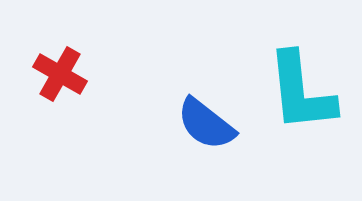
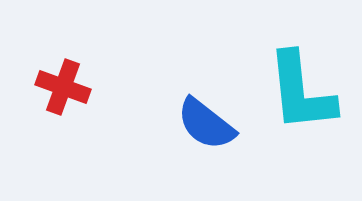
red cross: moved 3 px right, 13 px down; rotated 10 degrees counterclockwise
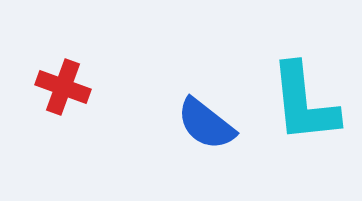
cyan L-shape: moved 3 px right, 11 px down
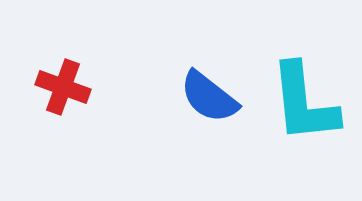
blue semicircle: moved 3 px right, 27 px up
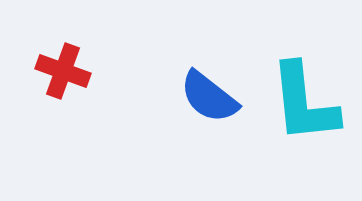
red cross: moved 16 px up
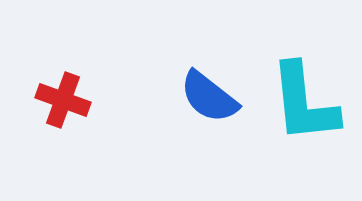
red cross: moved 29 px down
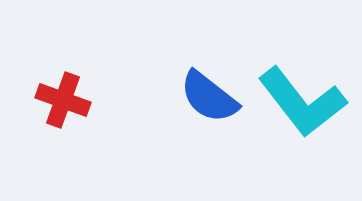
cyan L-shape: moved 2 px left, 1 px up; rotated 32 degrees counterclockwise
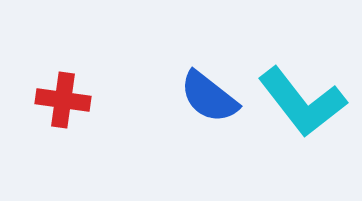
red cross: rotated 12 degrees counterclockwise
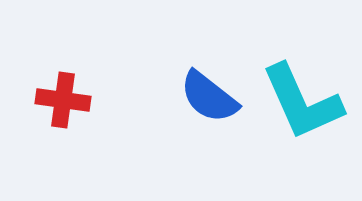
cyan L-shape: rotated 14 degrees clockwise
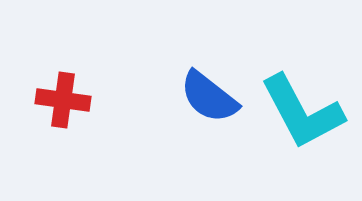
cyan L-shape: moved 10 px down; rotated 4 degrees counterclockwise
